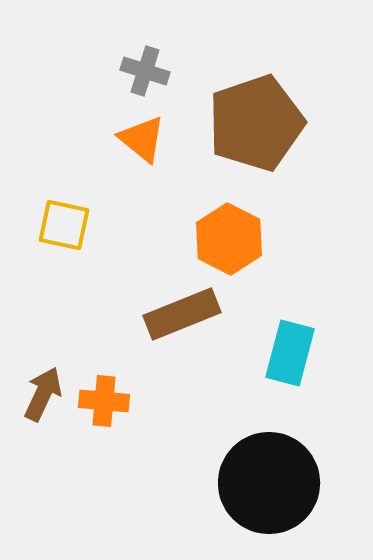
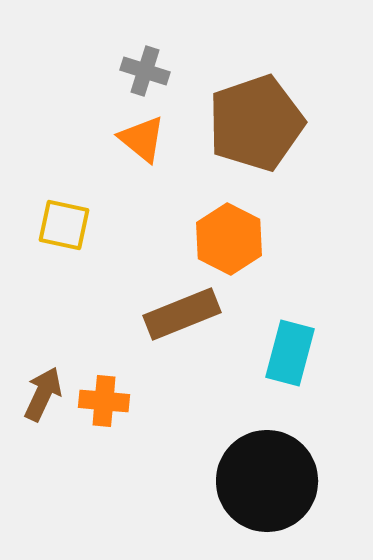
black circle: moved 2 px left, 2 px up
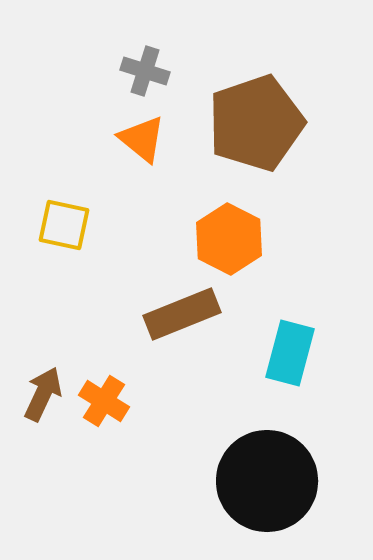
orange cross: rotated 27 degrees clockwise
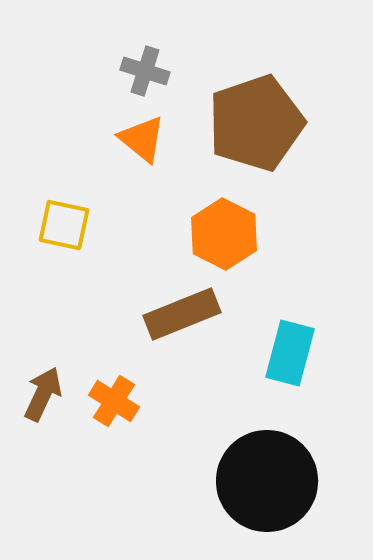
orange hexagon: moved 5 px left, 5 px up
orange cross: moved 10 px right
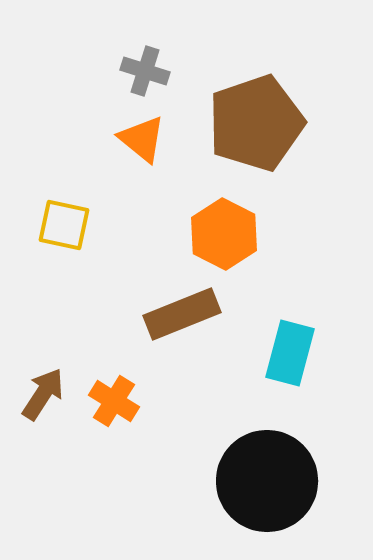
brown arrow: rotated 8 degrees clockwise
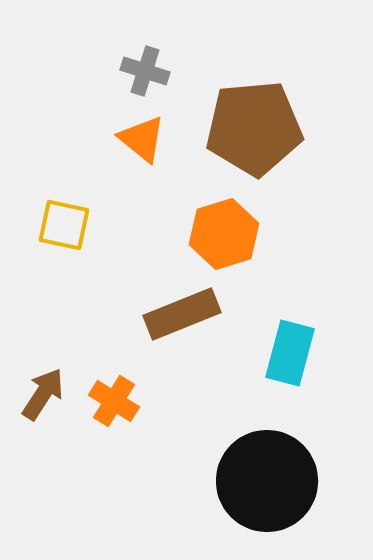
brown pentagon: moved 2 px left, 5 px down; rotated 14 degrees clockwise
orange hexagon: rotated 16 degrees clockwise
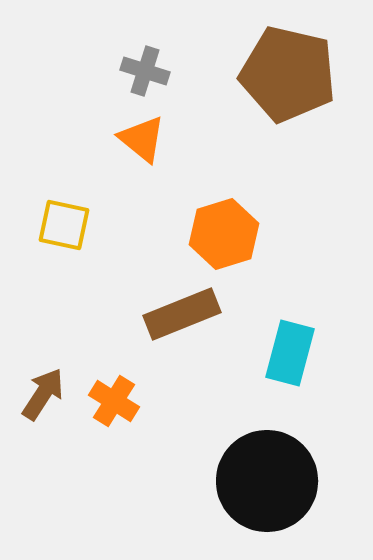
brown pentagon: moved 34 px right, 54 px up; rotated 18 degrees clockwise
